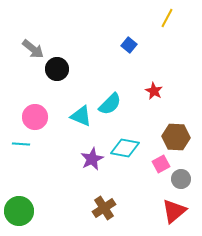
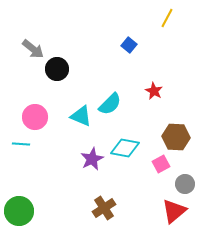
gray circle: moved 4 px right, 5 px down
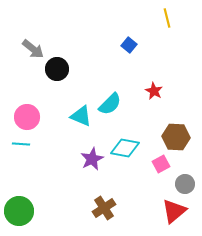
yellow line: rotated 42 degrees counterclockwise
pink circle: moved 8 px left
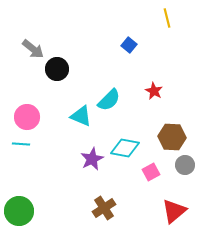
cyan semicircle: moved 1 px left, 4 px up
brown hexagon: moved 4 px left
pink square: moved 10 px left, 8 px down
gray circle: moved 19 px up
